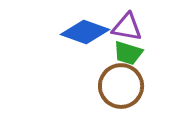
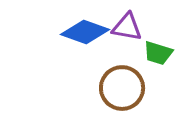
green trapezoid: moved 30 px right
brown circle: moved 1 px right, 2 px down
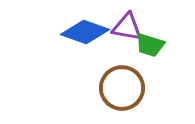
green trapezoid: moved 8 px left, 8 px up
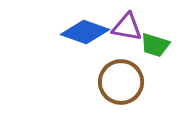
green trapezoid: moved 5 px right
brown circle: moved 1 px left, 6 px up
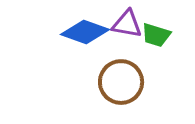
purple triangle: moved 3 px up
green trapezoid: moved 1 px right, 10 px up
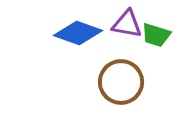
blue diamond: moved 7 px left, 1 px down
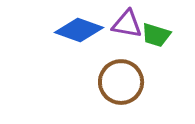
blue diamond: moved 1 px right, 3 px up
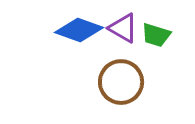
purple triangle: moved 4 px left, 4 px down; rotated 20 degrees clockwise
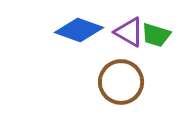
purple triangle: moved 6 px right, 4 px down
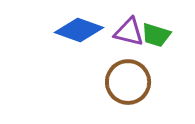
purple triangle: rotated 16 degrees counterclockwise
brown circle: moved 7 px right
